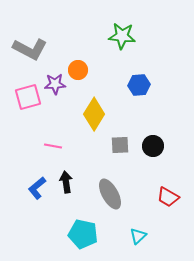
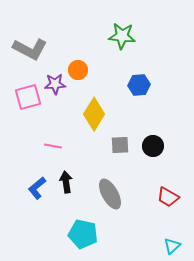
cyan triangle: moved 34 px right, 10 px down
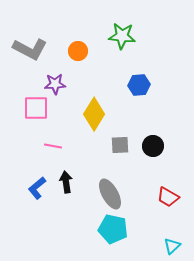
orange circle: moved 19 px up
pink square: moved 8 px right, 11 px down; rotated 16 degrees clockwise
cyan pentagon: moved 30 px right, 5 px up
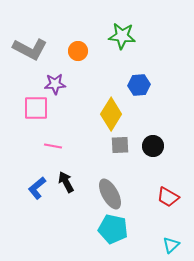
yellow diamond: moved 17 px right
black arrow: rotated 20 degrees counterclockwise
cyan triangle: moved 1 px left, 1 px up
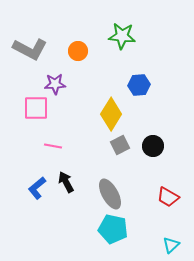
gray square: rotated 24 degrees counterclockwise
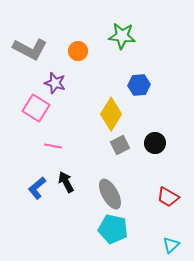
purple star: moved 1 px up; rotated 20 degrees clockwise
pink square: rotated 32 degrees clockwise
black circle: moved 2 px right, 3 px up
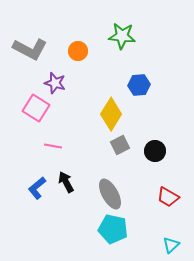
black circle: moved 8 px down
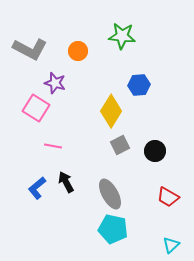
yellow diamond: moved 3 px up
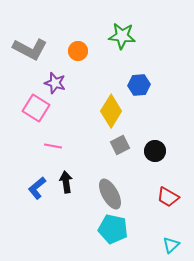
black arrow: rotated 20 degrees clockwise
